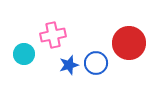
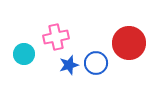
pink cross: moved 3 px right, 2 px down
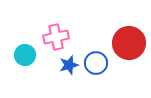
cyan circle: moved 1 px right, 1 px down
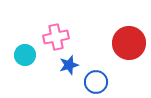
blue circle: moved 19 px down
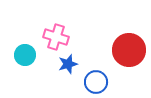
pink cross: rotated 30 degrees clockwise
red circle: moved 7 px down
blue star: moved 1 px left, 1 px up
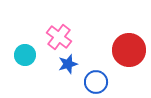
pink cross: moved 3 px right; rotated 20 degrees clockwise
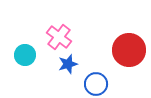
blue circle: moved 2 px down
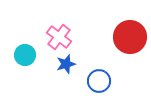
red circle: moved 1 px right, 13 px up
blue star: moved 2 px left
blue circle: moved 3 px right, 3 px up
